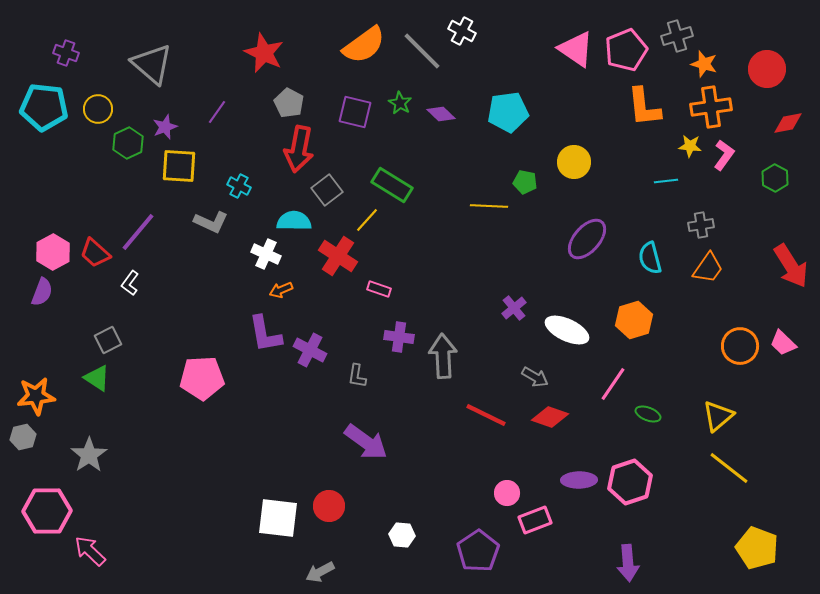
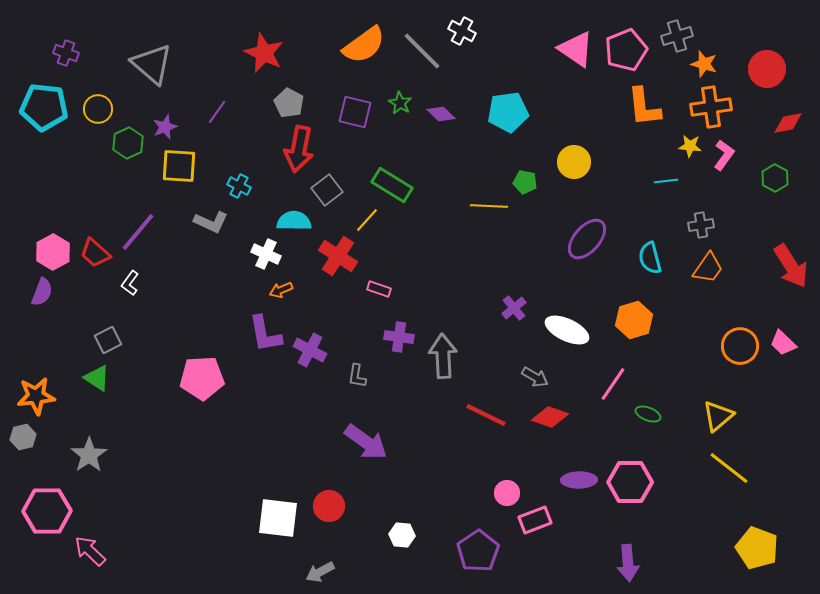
pink hexagon at (630, 482): rotated 18 degrees clockwise
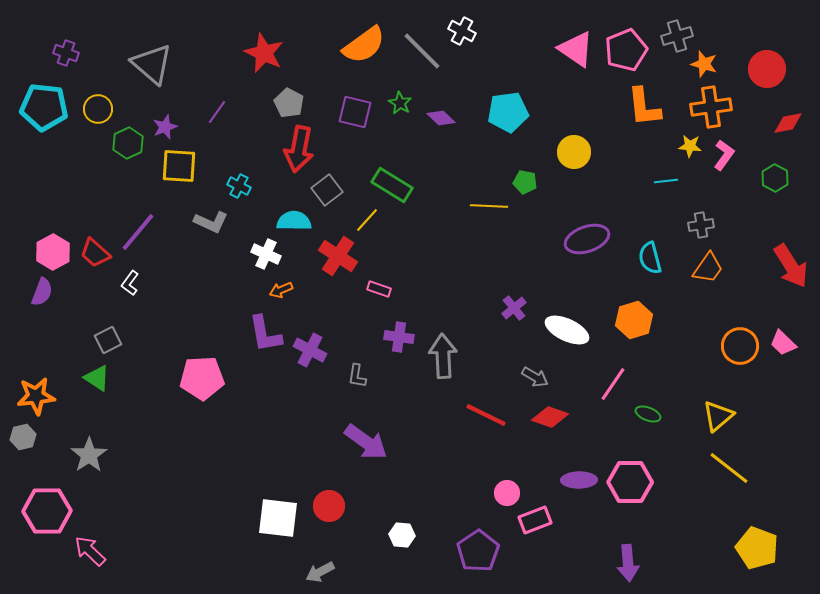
purple diamond at (441, 114): moved 4 px down
yellow circle at (574, 162): moved 10 px up
purple ellipse at (587, 239): rotated 30 degrees clockwise
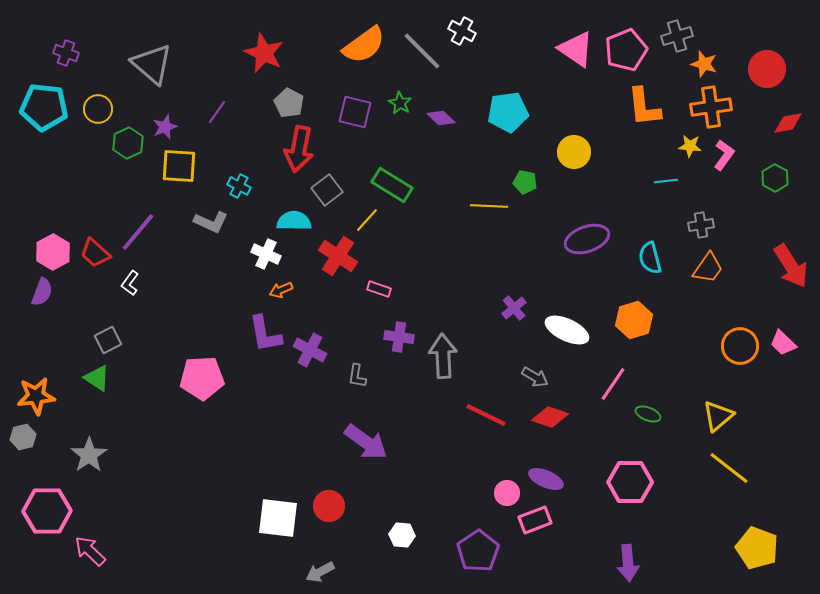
purple ellipse at (579, 480): moved 33 px left, 1 px up; rotated 24 degrees clockwise
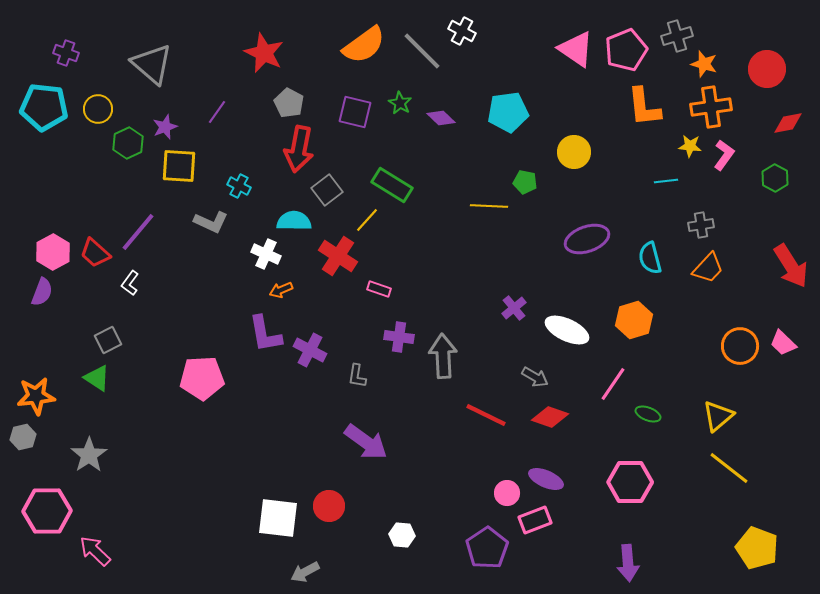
orange trapezoid at (708, 268): rotated 8 degrees clockwise
pink arrow at (90, 551): moved 5 px right
purple pentagon at (478, 551): moved 9 px right, 3 px up
gray arrow at (320, 572): moved 15 px left
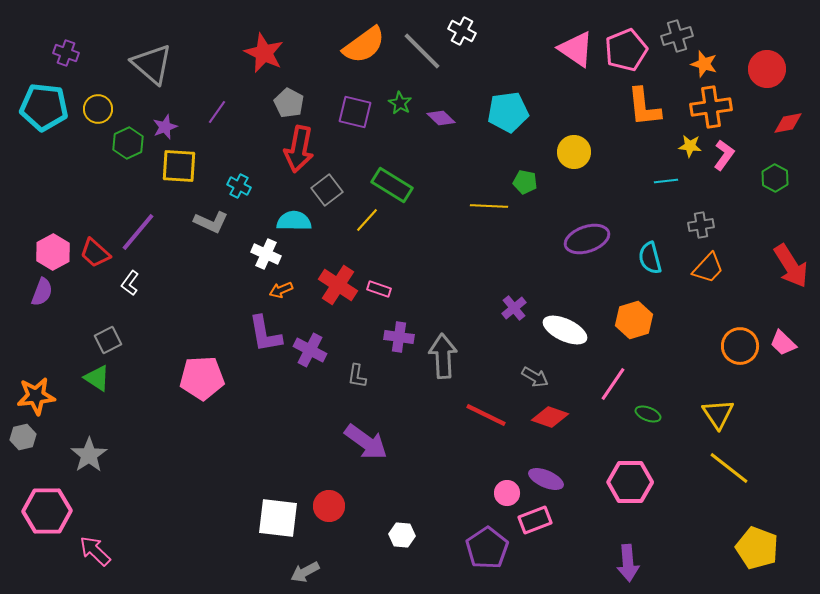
red cross at (338, 256): moved 29 px down
white ellipse at (567, 330): moved 2 px left
yellow triangle at (718, 416): moved 2 px up; rotated 24 degrees counterclockwise
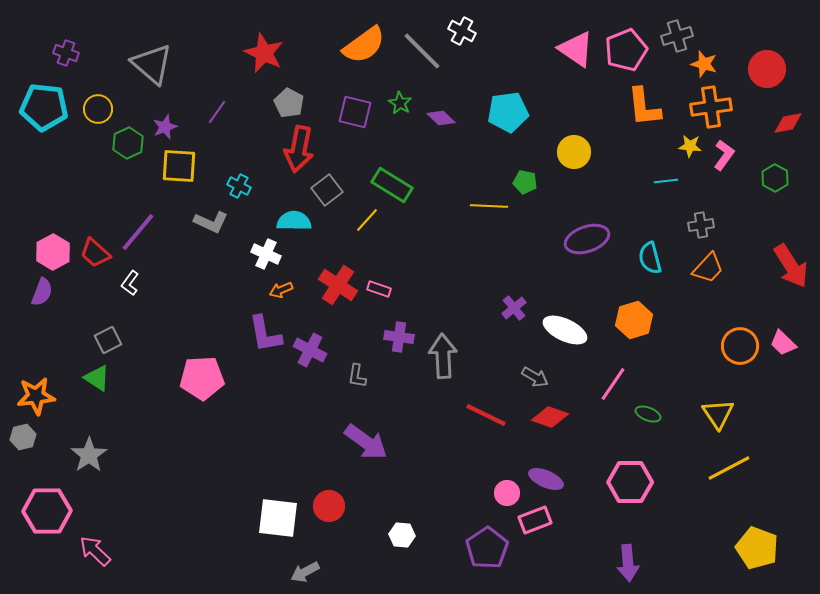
yellow line at (729, 468): rotated 66 degrees counterclockwise
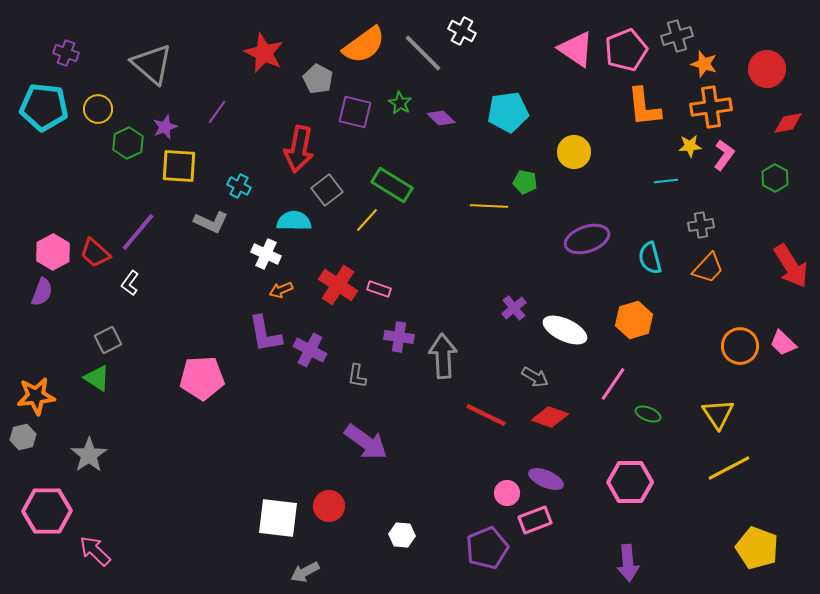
gray line at (422, 51): moved 1 px right, 2 px down
gray pentagon at (289, 103): moved 29 px right, 24 px up
yellow star at (690, 146): rotated 10 degrees counterclockwise
purple pentagon at (487, 548): rotated 12 degrees clockwise
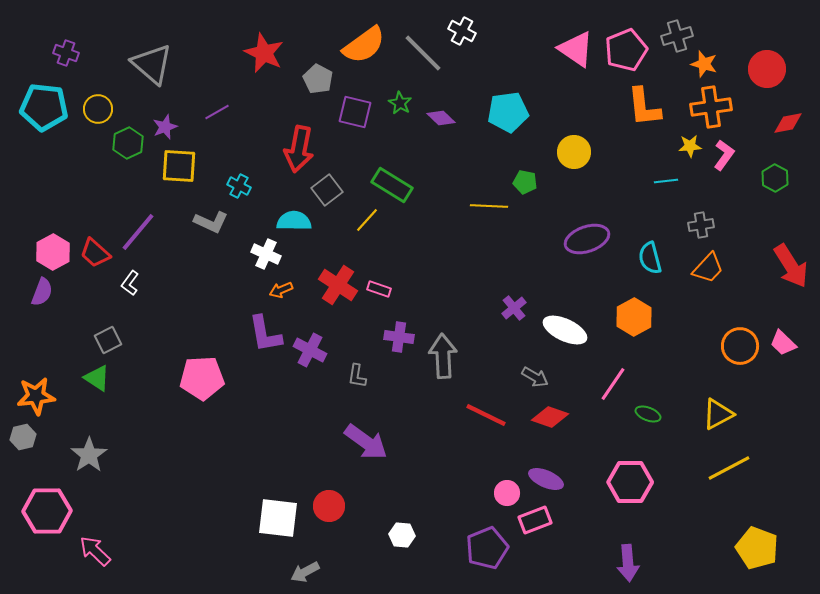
purple line at (217, 112): rotated 25 degrees clockwise
orange hexagon at (634, 320): moved 3 px up; rotated 12 degrees counterclockwise
yellow triangle at (718, 414): rotated 36 degrees clockwise
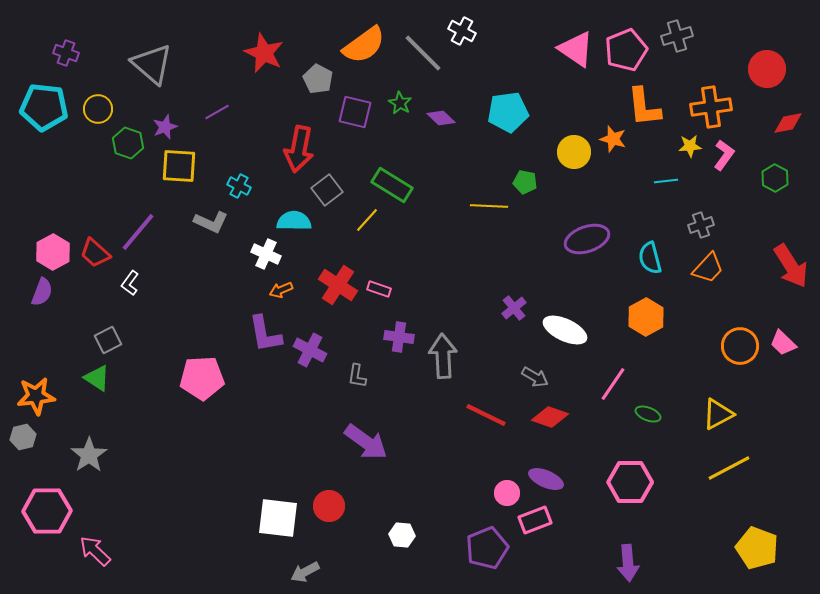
orange star at (704, 64): moved 91 px left, 75 px down
green hexagon at (128, 143): rotated 16 degrees counterclockwise
gray cross at (701, 225): rotated 10 degrees counterclockwise
orange hexagon at (634, 317): moved 12 px right
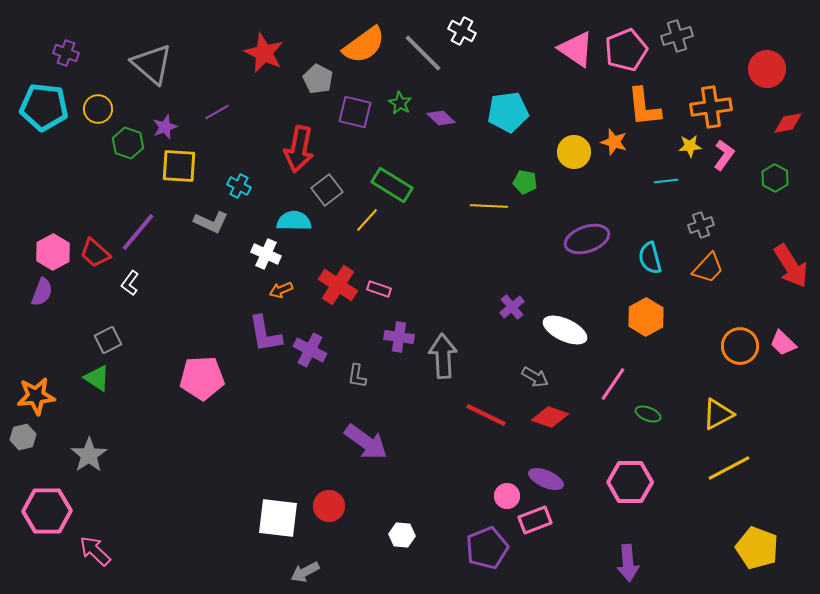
orange star at (613, 139): moved 1 px right, 3 px down
purple cross at (514, 308): moved 2 px left, 1 px up
pink circle at (507, 493): moved 3 px down
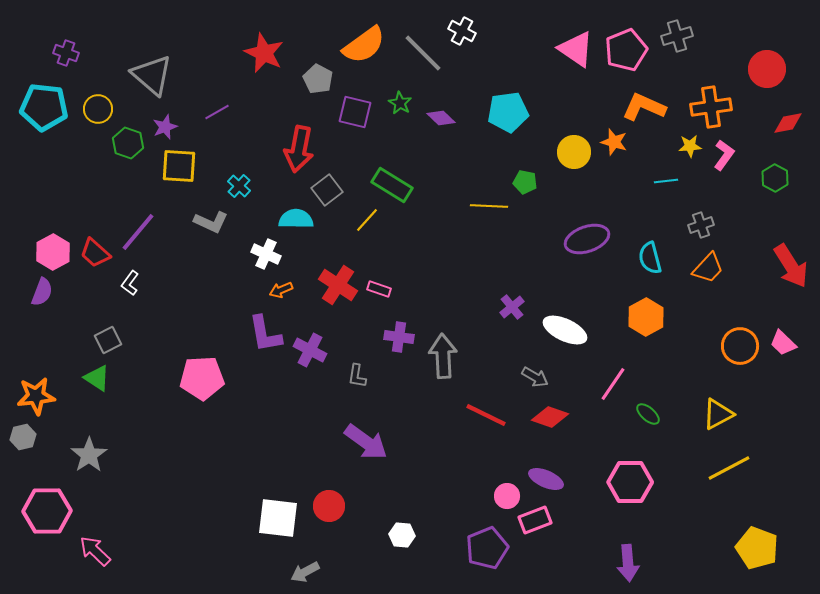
gray triangle at (152, 64): moved 11 px down
orange L-shape at (644, 107): rotated 120 degrees clockwise
cyan cross at (239, 186): rotated 15 degrees clockwise
cyan semicircle at (294, 221): moved 2 px right, 2 px up
green ellipse at (648, 414): rotated 20 degrees clockwise
